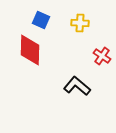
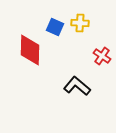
blue square: moved 14 px right, 7 px down
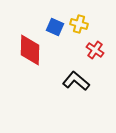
yellow cross: moved 1 px left, 1 px down; rotated 12 degrees clockwise
red cross: moved 7 px left, 6 px up
black L-shape: moved 1 px left, 5 px up
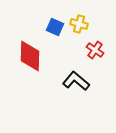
red diamond: moved 6 px down
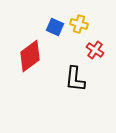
red diamond: rotated 52 degrees clockwise
black L-shape: moved 1 px left, 2 px up; rotated 124 degrees counterclockwise
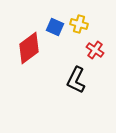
red diamond: moved 1 px left, 8 px up
black L-shape: moved 1 px right, 1 px down; rotated 20 degrees clockwise
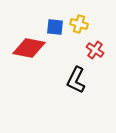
blue square: rotated 18 degrees counterclockwise
red diamond: rotated 48 degrees clockwise
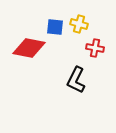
red cross: moved 2 px up; rotated 24 degrees counterclockwise
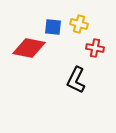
blue square: moved 2 px left
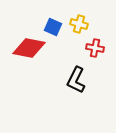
blue square: rotated 18 degrees clockwise
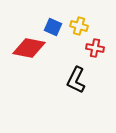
yellow cross: moved 2 px down
